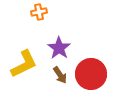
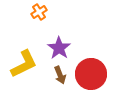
orange cross: rotated 21 degrees counterclockwise
brown arrow: rotated 12 degrees clockwise
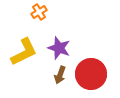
purple star: rotated 15 degrees counterclockwise
yellow L-shape: moved 12 px up
brown arrow: rotated 42 degrees clockwise
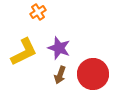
orange cross: moved 1 px left
red circle: moved 2 px right
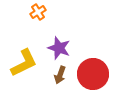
yellow L-shape: moved 11 px down
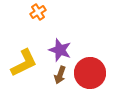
purple star: moved 1 px right, 2 px down
red circle: moved 3 px left, 1 px up
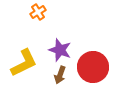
red circle: moved 3 px right, 6 px up
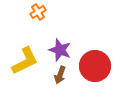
yellow L-shape: moved 1 px right, 2 px up
red circle: moved 2 px right, 1 px up
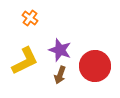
orange cross: moved 8 px left, 6 px down; rotated 21 degrees counterclockwise
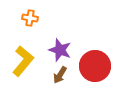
orange cross: rotated 28 degrees counterclockwise
yellow L-shape: moved 2 px left; rotated 24 degrees counterclockwise
brown arrow: rotated 12 degrees clockwise
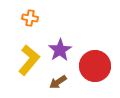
purple star: rotated 20 degrees clockwise
yellow L-shape: moved 6 px right, 1 px up
brown arrow: moved 2 px left, 7 px down; rotated 24 degrees clockwise
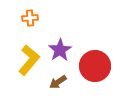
orange cross: rotated 14 degrees counterclockwise
